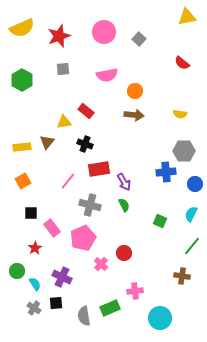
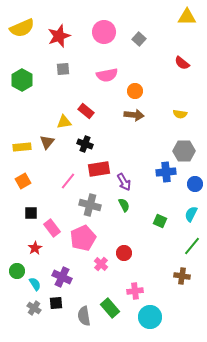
yellow triangle at (187, 17): rotated 12 degrees clockwise
green rectangle at (110, 308): rotated 72 degrees clockwise
cyan circle at (160, 318): moved 10 px left, 1 px up
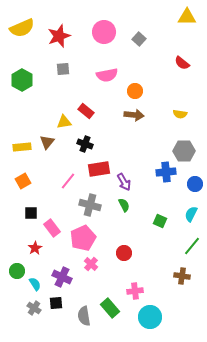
pink cross at (101, 264): moved 10 px left
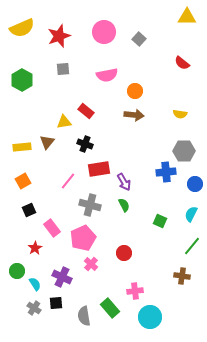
black square at (31, 213): moved 2 px left, 3 px up; rotated 24 degrees counterclockwise
